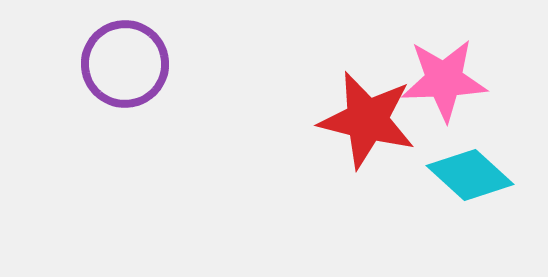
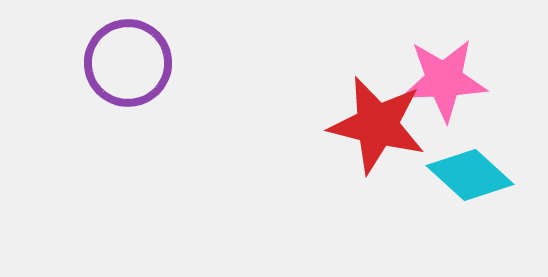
purple circle: moved 3 px right, 1 px up
red star: moved 10 px right, 5 px down
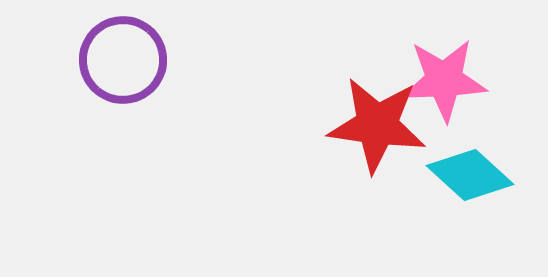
purple circle: moved 5 px left, 3 px up
red star: rotated 6 degrees counterclockwise
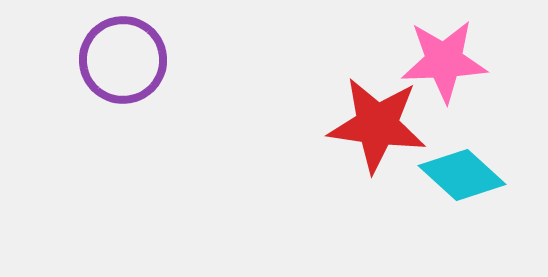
pink star: moved 19 px up
cyan diamond: moved 8 px left
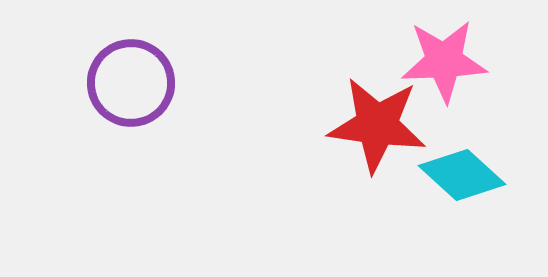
purple circle: moved 8 px right, 23 px down
